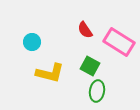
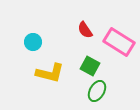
cyan circle: moved 1 px right
green ellipse: rotated 20 degrees clockwise
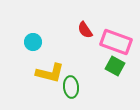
pink rectangle: moved 3 px left; rotated 12 degrees counterclockwise
green square: moved 25 px right
green ellipse: moved 26 px left, 4 px up; rotated 35 degrees counterclockwise
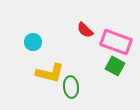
red semicircle: rotated 12 degrees counterclockwise
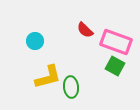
cyan circle: moved 2 px right, 1 px up
yellow L-shape: moved 2 px left, 4 px down; rotated 28 degrees counterclockwise
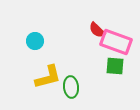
red semicircle: moved 12 px right
green square: rotated 24 degrees counterclockwise
